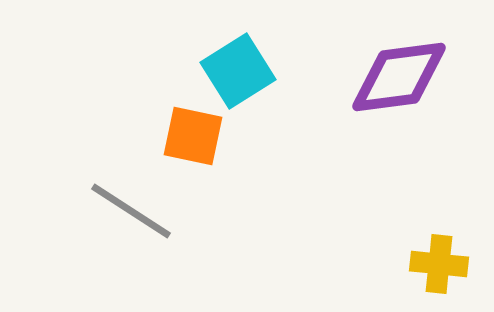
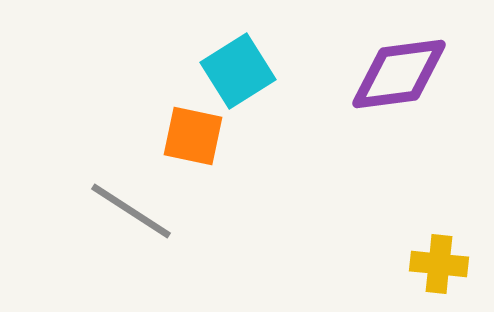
purple diamond: moved 3 px up
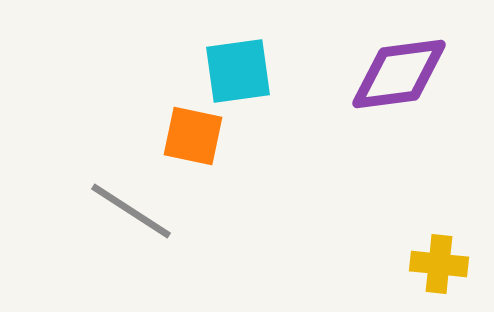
cyan square: rotated 24 degrees clockwise
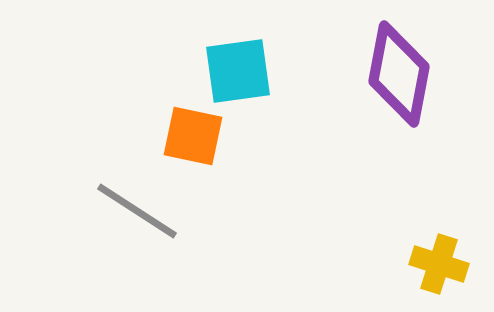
purple diamond: rotated 72 degrees counterclockwise
gray line: moved 6 px right
yellow cross: rotated 12 degrees clockwise
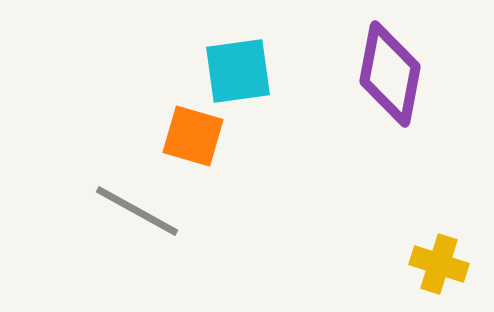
purple diamond: moved 9 px left
orange square: rotated 4 degrees clockwise
gray line: rotated 4 degrees counterclockwise
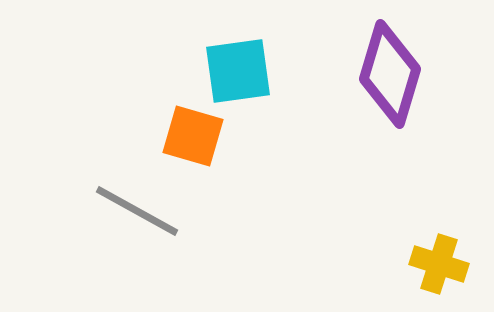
purple diamond: rotated 6 degrees clockwise
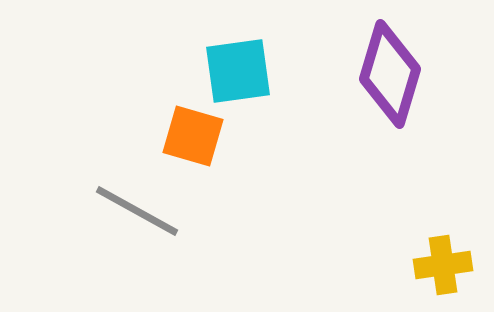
yellow cross: moved 4 px right, 1 px down; rotated 26 degrees counterclockwise
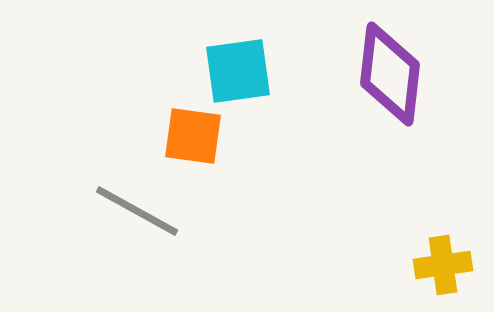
purple diamond: rotated 10 degrees counterclockwise
orange square: rotated 8 degrees counterclockwise
